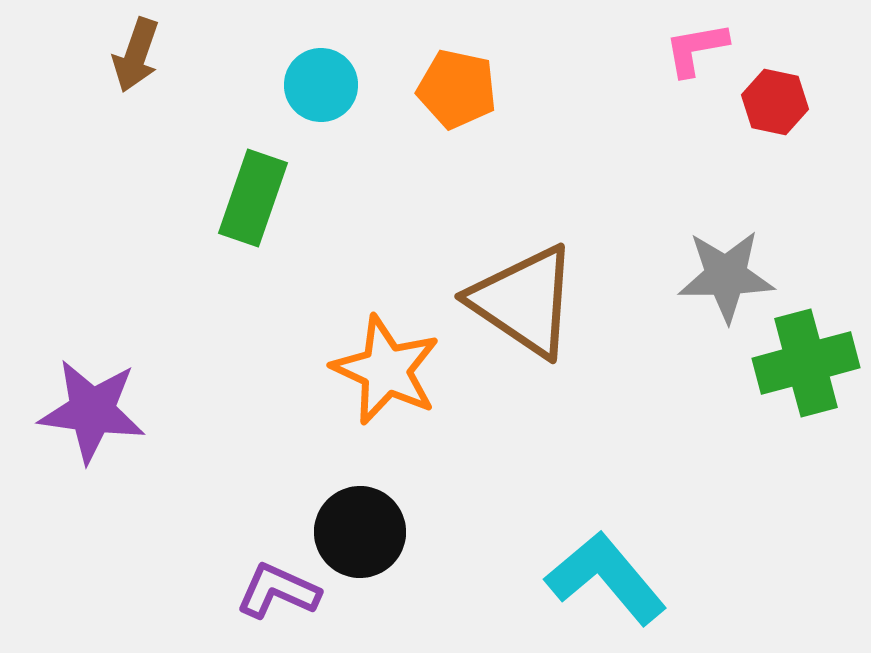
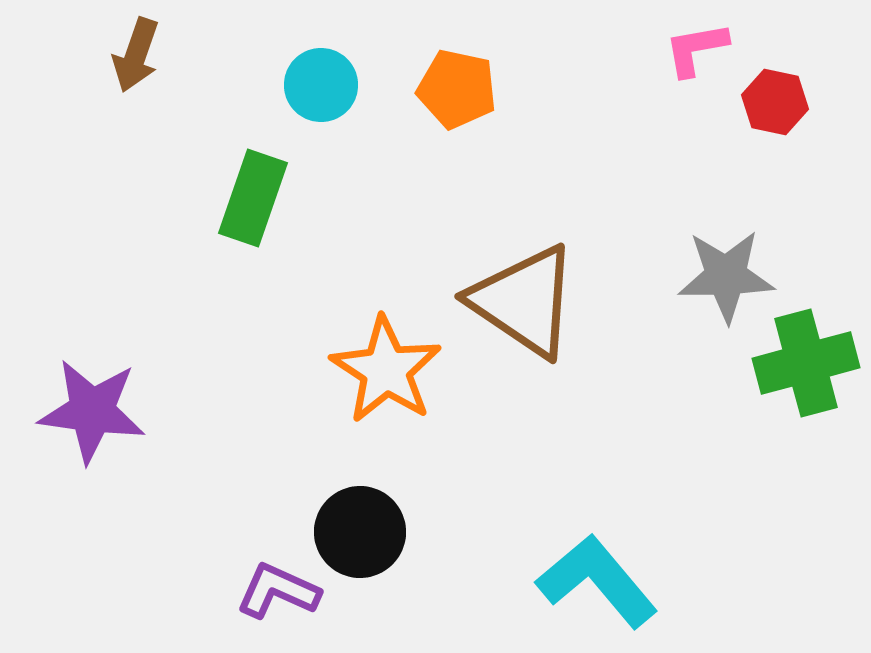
orange star: rotated 8 degrees clockwise
cyan L-shape: moved 9 px left, 3 px down
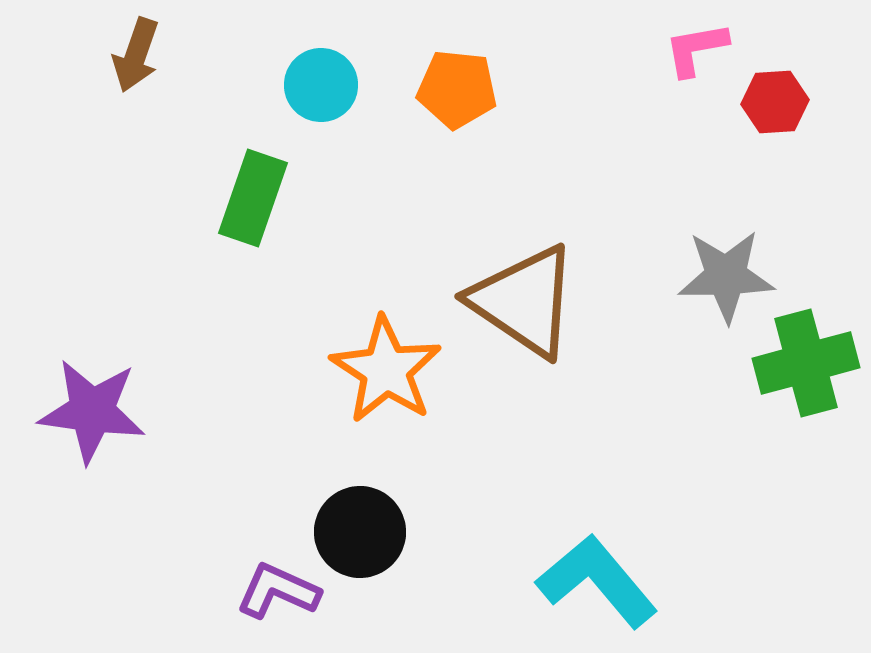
orange pentagon: rotated 6 degrees counterclockwise
red hexagon: rotated 16 degrees counterclockwise
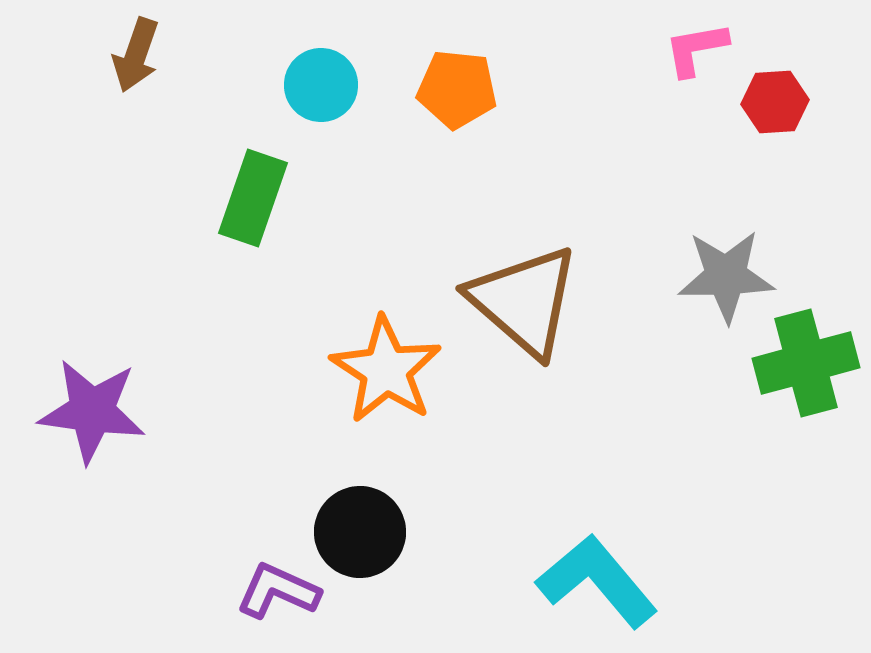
brown triangle: rotated 7 degrees clockwise
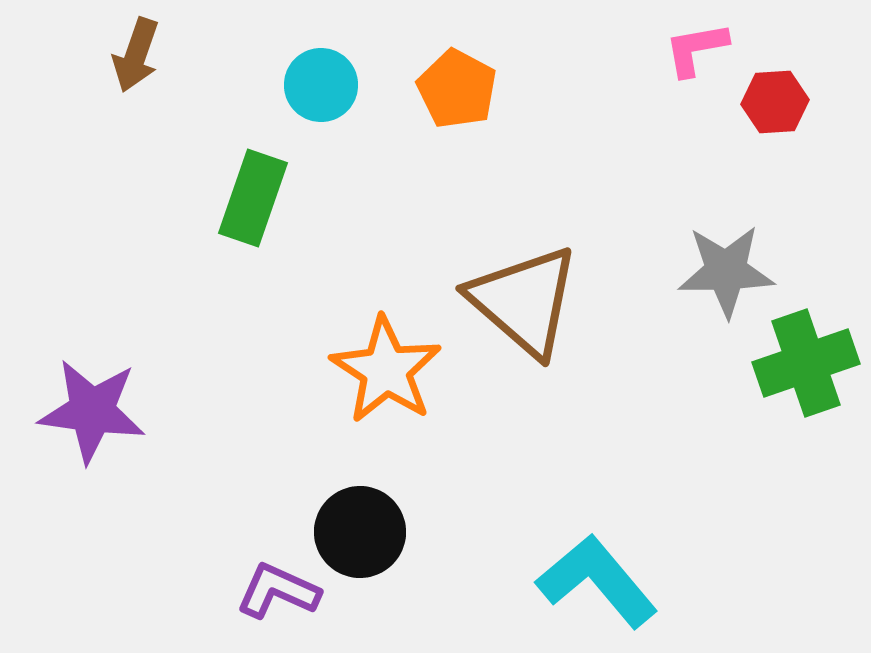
orange pentagon: rotated 22 degrees clockwise
gray star: moved 5 px up
green cross: rotated 4 degrees counterclockwise
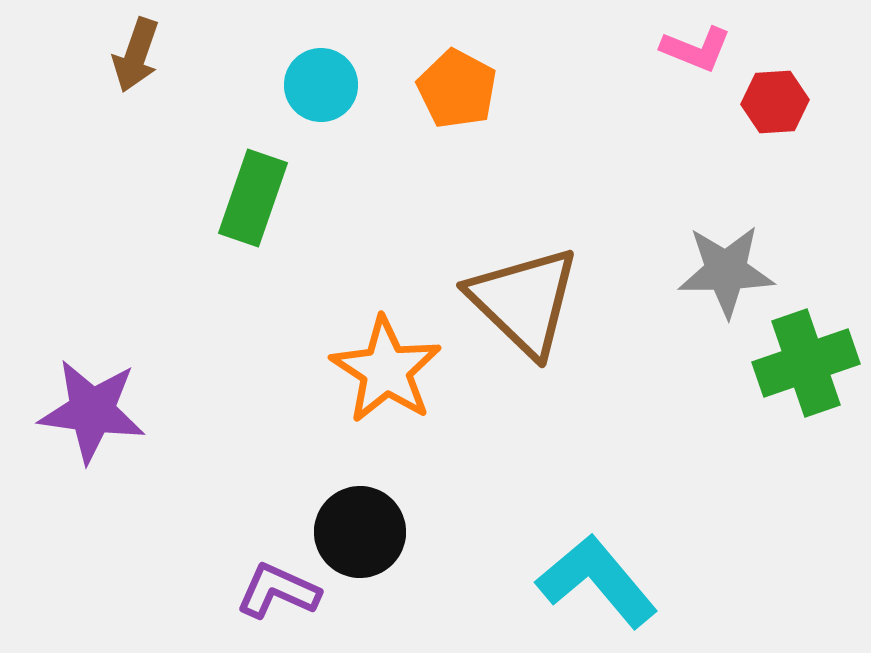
pink L-shape: rotated 148 degrees counterclockwise
brown triangle: rotated 3 degrees clockwise
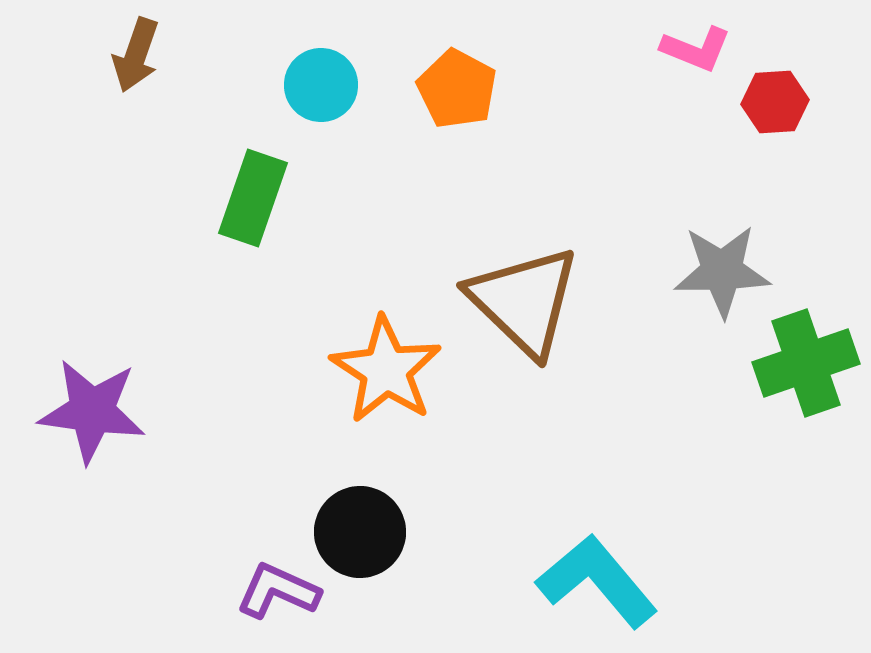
gray star: moved 4 px left
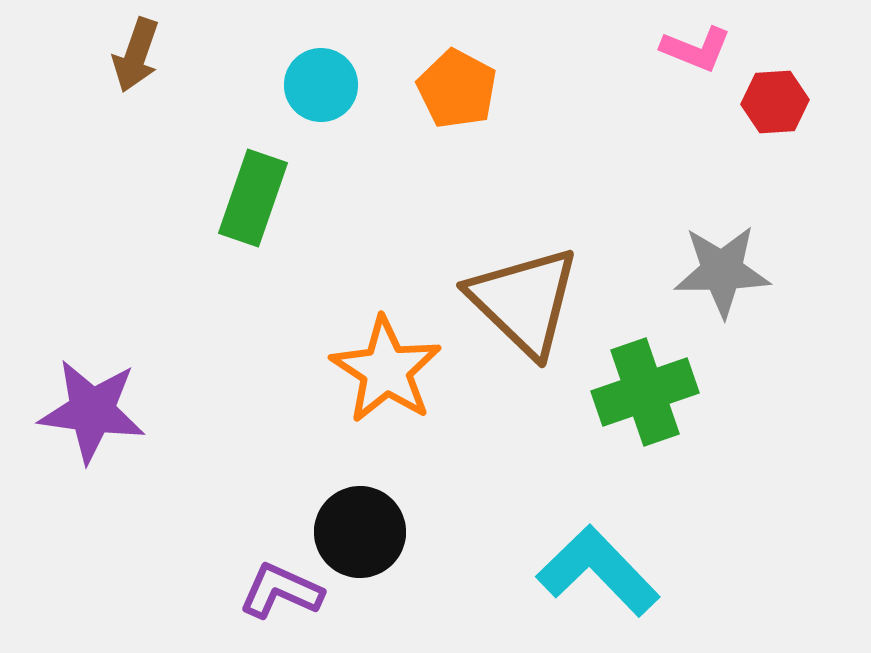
green cross: moved 161 px left, 29 px down
cyan L-shape: moved 1 px right, 10 px up; rotated 4 degrees counterclockwise
purple L-shape: moved 3 px right
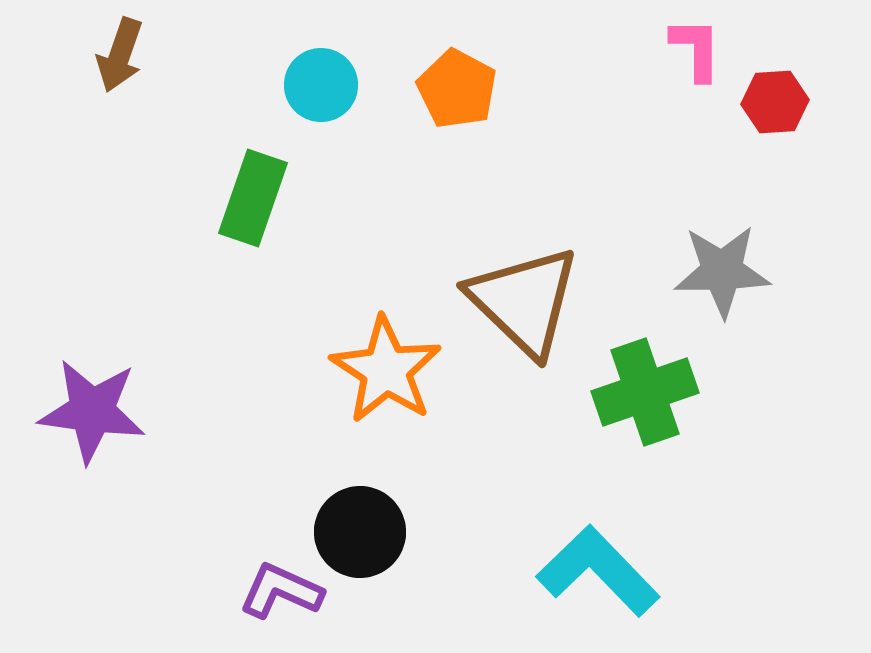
pink L-shape: rotated 112 degrees counterclockwise
brown arrow: moved 16 px left
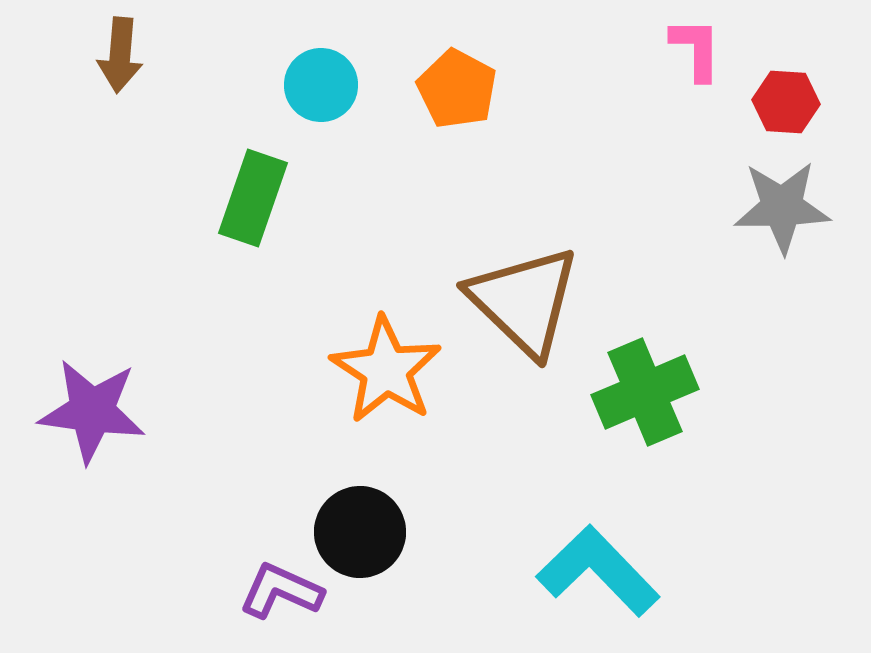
brown arrow: rotated 14 degrees counterclockwise
red hexagon: moved 11 px right; rotated 8 degrees clockwise
gray star: moved 60 px right, 64 px up
green cross: rotated 4 degrees counterclockwise
